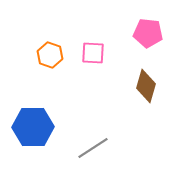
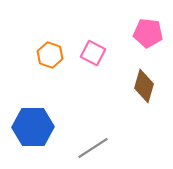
pink square: rotated 25 degrees clockwise
brown diamond: moved 2 px left
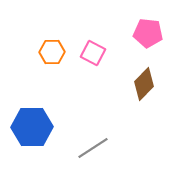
orange hexagon: moved 2 px right, 3 px up; rotated 20 degrees counterclockwise
brown diamond: moved 2 px up; rotated 28 degrees clockwise
blue hexagon: moved 1 px left
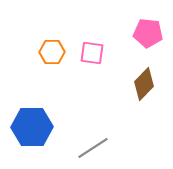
pink square: moved 1 px left; rotated 20 degrees counterclockwise
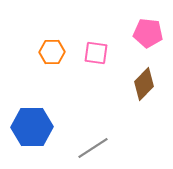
pink square: moved 4 px right
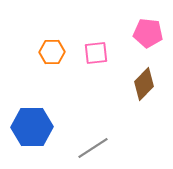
pink square: rotated 15 degrees counterclockwise
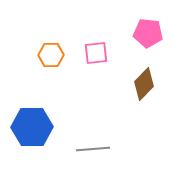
orange hexagon: moved 1 px left, 3 px down
gray line: moved 1 px down; rotated 28 degrees clockwise
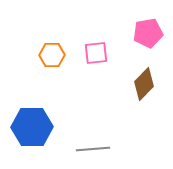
pink pentagon: rotated 16 degrees counterclockwise
orange hexagon: moved 1 px right
